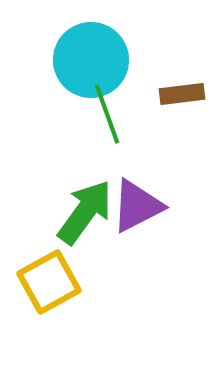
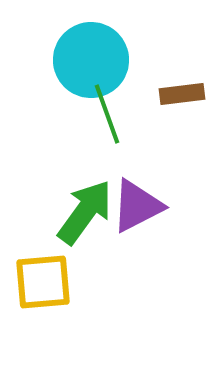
yellow square: moved 6 px left; rotated 24 degrees clockwise
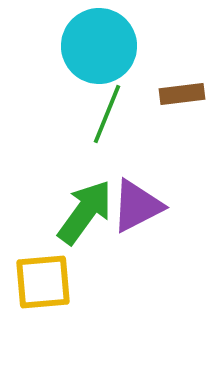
cyan circle: moved 8 px right, 14 px up
green line: rotated 42 degrees clockwise
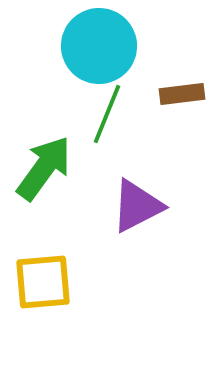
green arrow: moved 41 px left, 44 px up
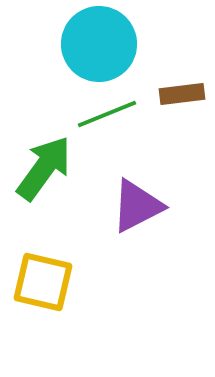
cyan circle: moved 2 px up
green line: rotated 46 degrees clockwise
yellow square: rotated 18 degrees clockwise
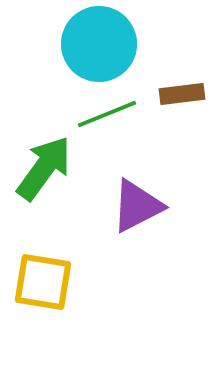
yellow square: rotated 4 degrees counterclockwise
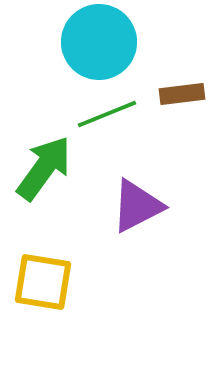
cyan circle: moved 2 px up
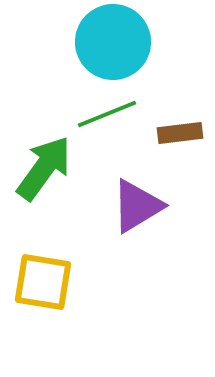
cyan circle: moved 14 px right
brown rectangle: moved 2 px left, 39 px down
purple triangle: rotated 4 degrees counterclockwise
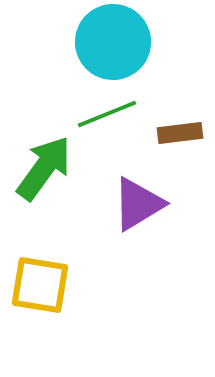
purple triangle: moved 1 px right, 2 px up
yellow square: moved 3 px left, 3 px down
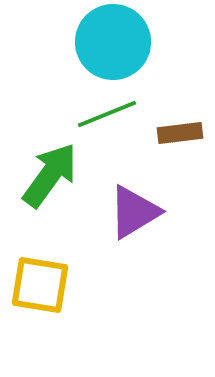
green arrow: moved 6 px right, 7 px down
purple triangle: moved 4 px left, 8 px down
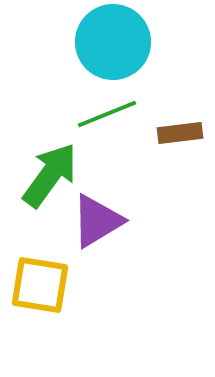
purple triangle: moved 37 px left, 9 px down
